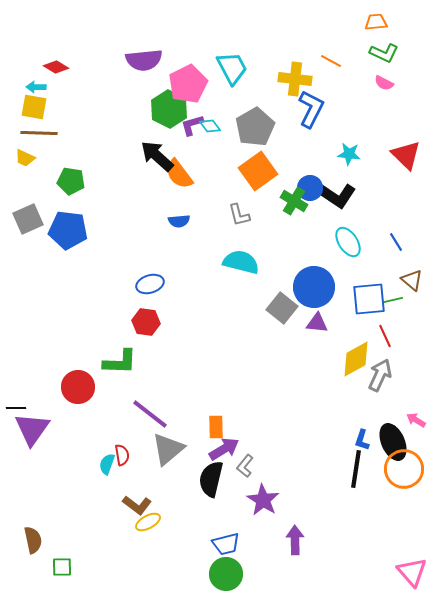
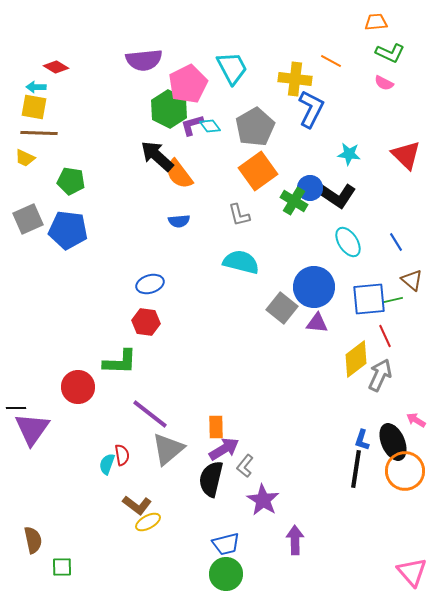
green L-shape at (384, 53): moved 6 px right
yellow diamond at (356, 359): rotated 9 degrees counterclockwise
orange circle at (404, 469): moved 1 px right, 2 px down
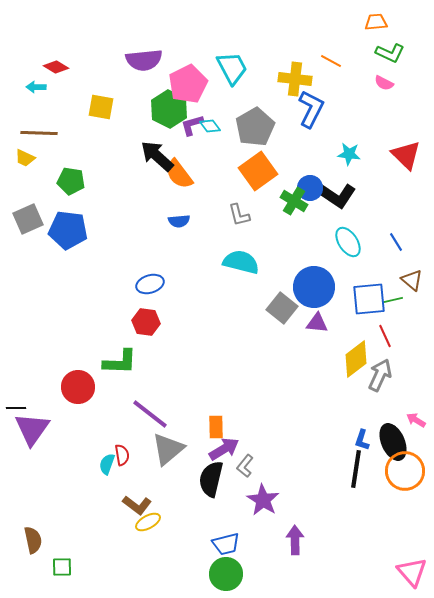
yellow square at (34, 107): moved 67 px right
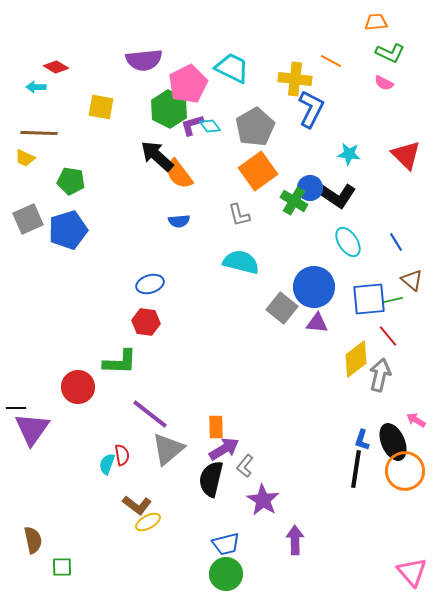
cyan trapezoid at (232, 68): rotated 36 degrees counterclockwise
blue pentagon at (68, 230): rotated 24 degrees counterclockwise
red line at (385, 336): moved 3 px right; rotated 15 degrees counterclockwise
gray arrow at (380, 375): rotated 12 degrees counterclockwise
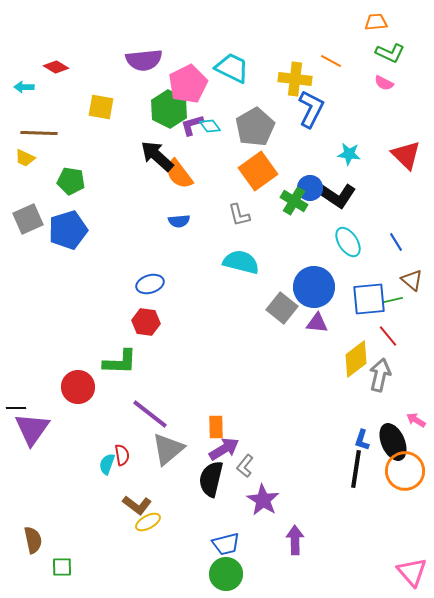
cyan arrow at (36, 87): moved 12 px left
